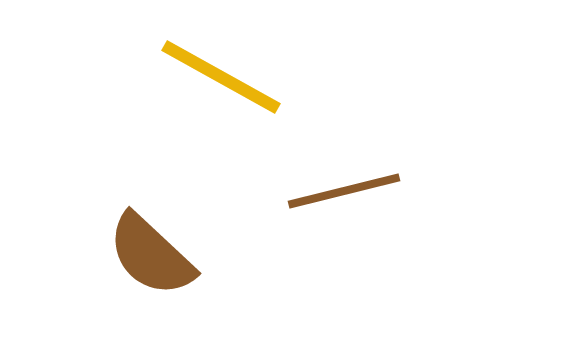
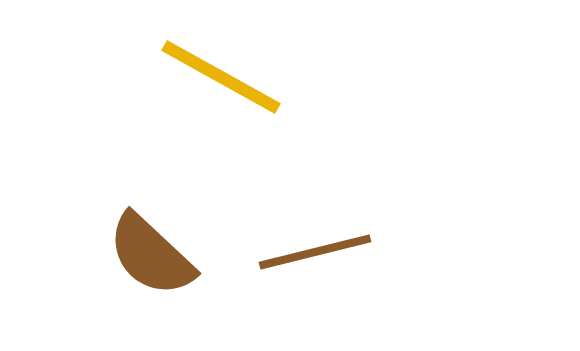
brown line: moved 29 px left, 61 px down
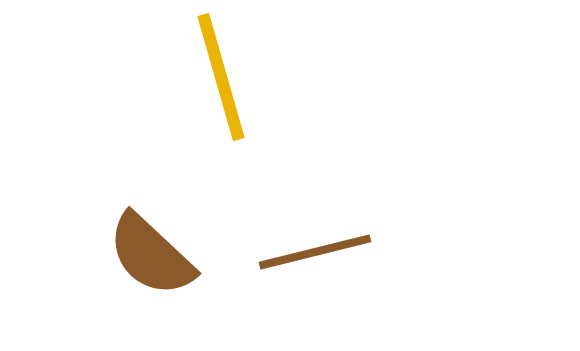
yellow line: rotated 45 degrees clockwise
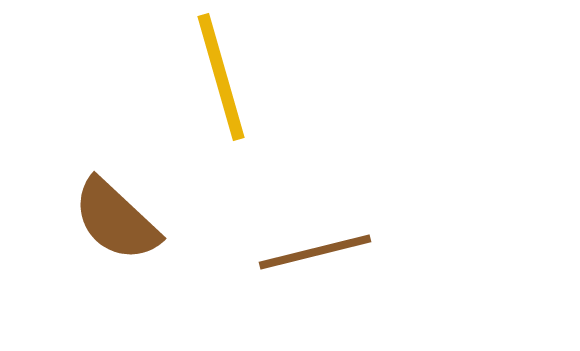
brown semicircle: moved 35 px left, 35 px up
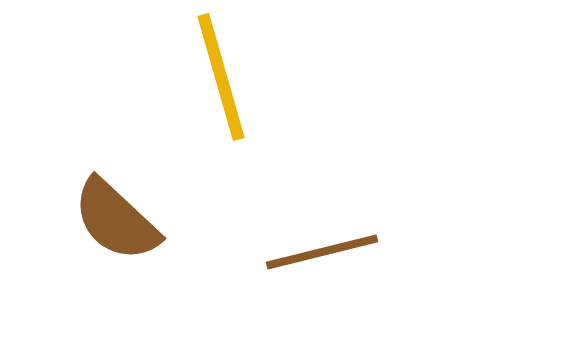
brown line: moved 7 px right
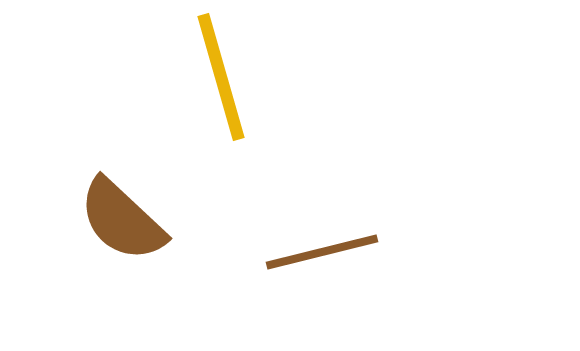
brown semicircle: moved 6 px right
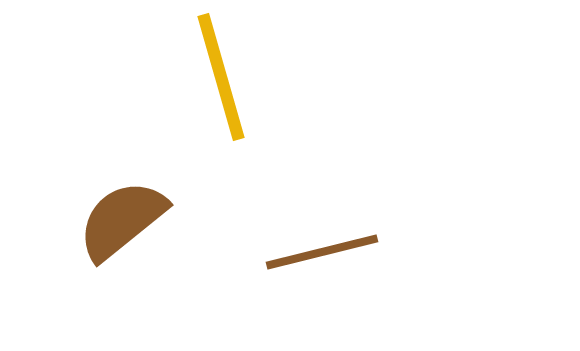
brown semicircle: rotated 98 degrees clockwise
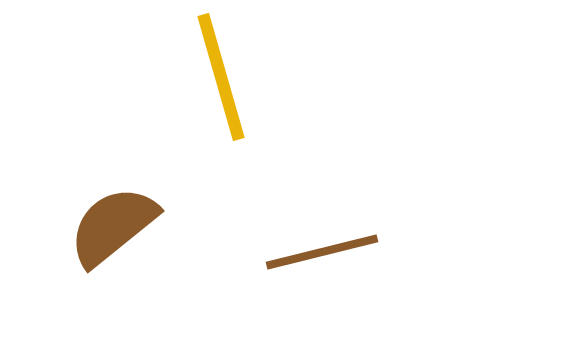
brown semicircle: moved 9 px left, 6 px down
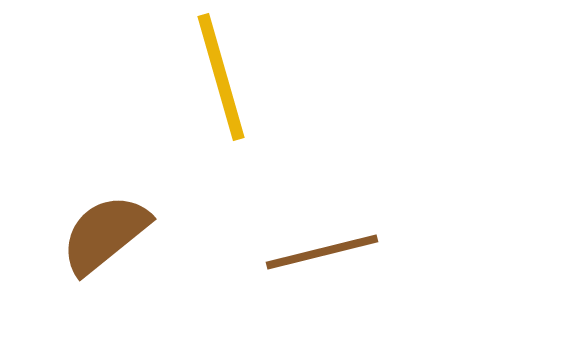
brown semicircle: moved 8 px left, 8 px down
